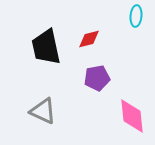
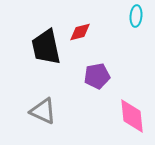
red diamond: moved 9 px left, 7 px up
purple pentagon: moved 2 px up
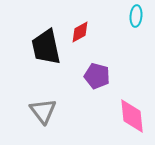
red diamond: rotated 15 degrees counterclockwise
purple pentagon: rotated 25 degrees clockwise
gray triangle: rotated 28 degrees clockwise
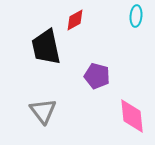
red diamond: moved 5 px left, 12 px up
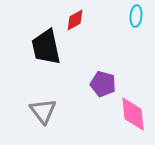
purple pentagon: moved 6 px right, 8 px down
pink diamond: moved 1 px right, 2 px up
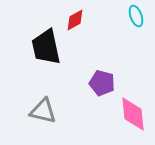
cyan ellipse: rotated 25 degrees counterclockwise
purple pentagon: moved 1 px left, 1 px up
gray triangle: rotated 40 degrees counterclockwise
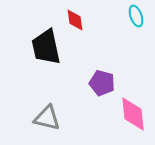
red diamond: rotated 70 degrees counterclockwise
gray triangle: moved 4 px right, 7 px down
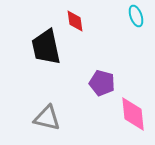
red diamond: moved 1 px down
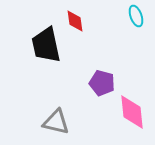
black trapezoid: moved 2 px up
pink diamond: moved 1 px left, 2 px up
gray triangle: moved 9 px right, 4 px down
